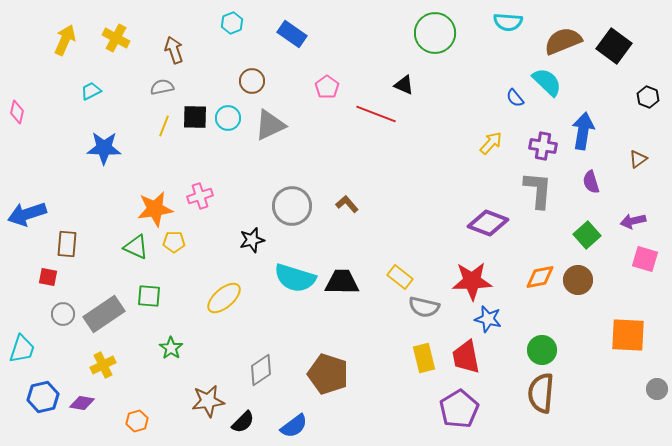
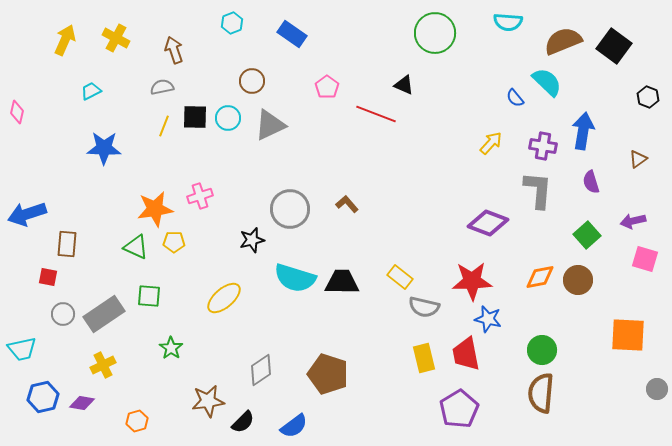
gray circle at (292, 206): moved 2 px left, 3 px down
cyan trapezoid at (22, 349): rotated 60 degrees clockwise
red trapezoid at (466, 357): moved 3 px up
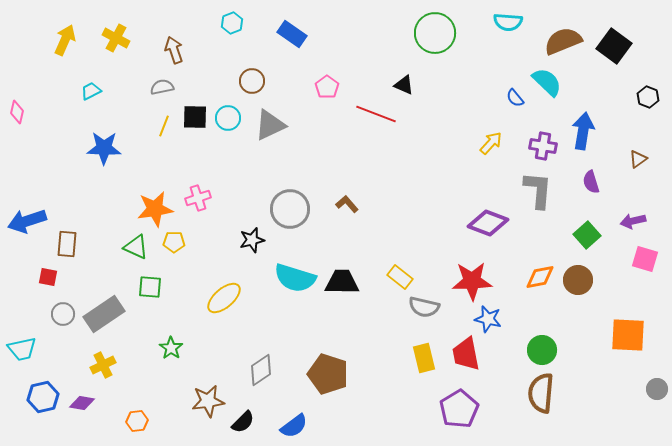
pink cross at (200, 196): moved 2 px left, 2 px down
blue arrow at (27, 214): moved 7 px down
green square at (149, 296): moved 1 px right, 9 px up
orange hexagon at (137, 421): rotated 10 degrees clockwise
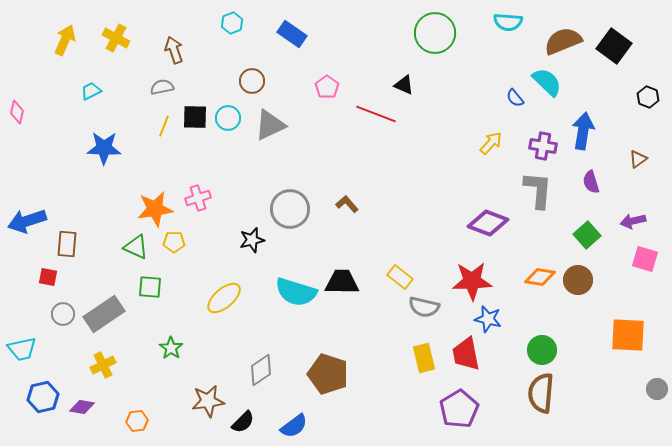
orange diamond at (540, 277): rotated 20 degrees clockwise
cyan semicircle at (295, 278): moved 1 px right, 14 px down
purple diamond at (82, 403): moved 4 px down
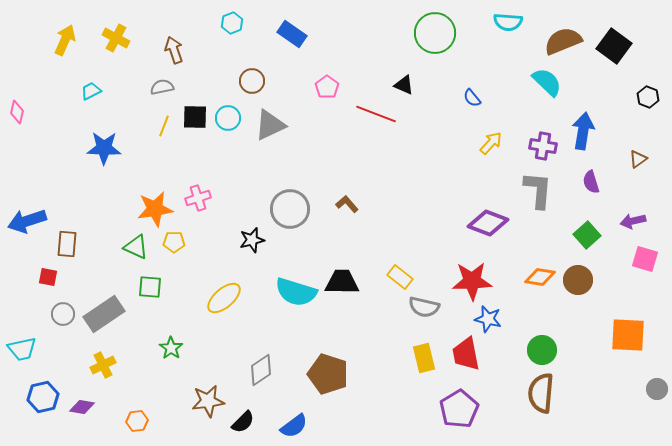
blue semicircle at (515, 98): moved 43 px left
